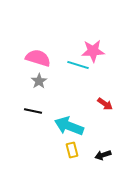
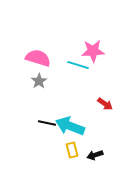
black line: moved 14 px right, 12 px down
cyan arrow: moved 1 px right
black arrow: moved 8 px left
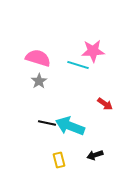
yellow rectangle: moved 13 px left, 10 px down
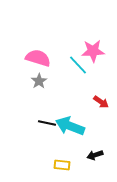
cyan line: rotated 30 degrees clockwise
red arrow: moved 4 px left, 2 px up
yellow rectangle: moved 3 px right, 5 px down; rotated 70 degrees counterclockwise
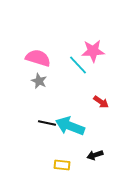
gray star: rotated 14 degrees counterclockwise
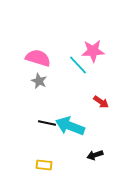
yellow rectangle: moved 18 px left
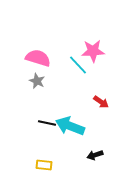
gray star: moved 2 px left
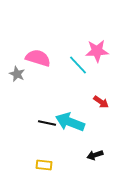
pink star: moved 4 px right
gray star: moved 20 px left, 7 px up
cyan arrow: moved 4 px up
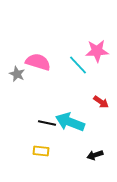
pink semicircle: moved 4 px down
yellow rectangle: moved 3 px left, 14 px up
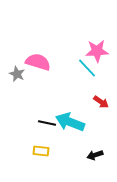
cyan line: moved 9 px right, 3 px down
